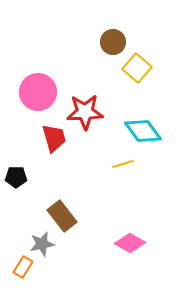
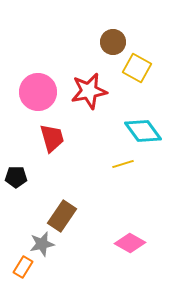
yellow square: rotated 12 degrees counterclockwise
red star: moved 4 px right, 21 px up; rotated 9 degrees counterclockwise
red trapezoid: moved 2 px left
brown rectangle: rotated 72 degrees clockwise
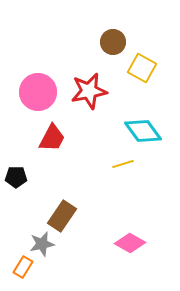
yellow square: moved 5 px right
red trapezoid: rotated 44 degrees clockwise
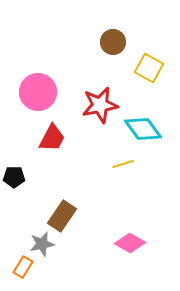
yellow square: moved 7 px right
red star: moved 11 px right, 14 px down
cyan diamond: moved 2 px up
black pentagon: moved 2 px left
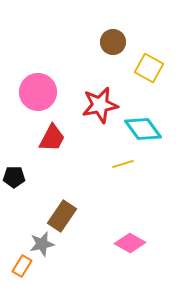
orange rectangle: moved 1 px left, 1 px up
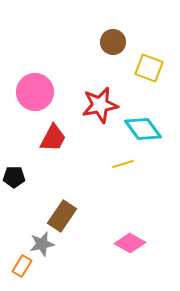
yellow square: rotated 8 degrees counterclockwise
pink circle: moved 3 px left
red trapezoid: moved 1 px right
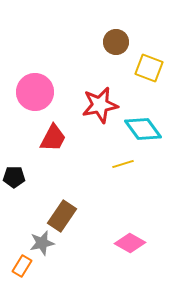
brown circle: moved 3 px right
gray star: moved 1 px up
